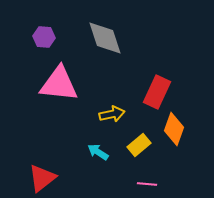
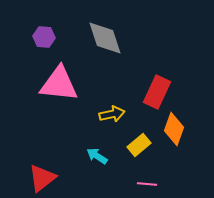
cyan arrow: moved 1 px left, 4 px down
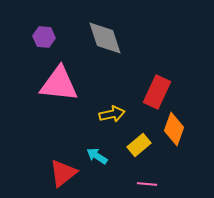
red triangle: moved 21 px right, 5 px up
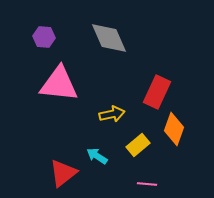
gray diamond: moved 4 px right; rotated 6 degrees counterclockwise
yellow rectangle: moved 1 px left
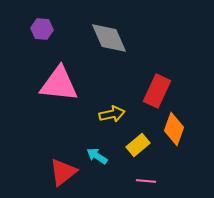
purple hexagon: moved 2 px left, 8 px up
red rectangle: moved 1 px up
red triangle: moved 1 px up
pink line: moved 1 px left, 3 px up
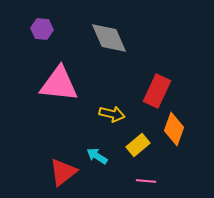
yellow arrow: rotated 25 degrees clockwise
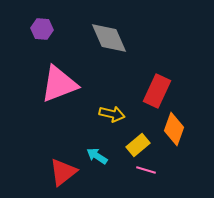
pink triangle: rotated 27 degrees counterclockwise
pink line: moved 11 px up; rotated 12 degrees clockwise
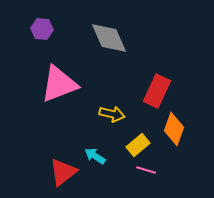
cyan arrow: moved 2 px left
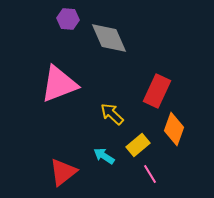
purple hexagon: moved 26 px right, 10 px up
yellow arrow: rotated 150 degrees counterclockwise
cyan arrow: moved 9 px right
pink line: moved 4 px right, 4 px down; rotated 42 degrees clockwise
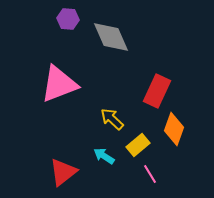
gray diamond: moved 2 px right, 1 px up
yellow arrow: moved 5 px down
